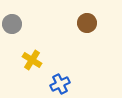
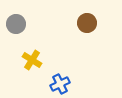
gray circle: moved 4 px right
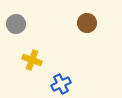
yellow cross: rotated 12 degrees counterclockwise
blue cross: moved 1 px right
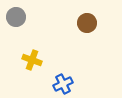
gray circle: moved 7 px up
blue cross: moved 2 px right
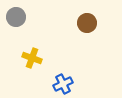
yellow cross: moved 2 px up
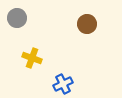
gray circle: moved 1 px right, 1 px down
brown circle: moved 1 px down
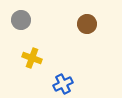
gray circle: moved 4 px right, 2 px down
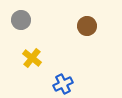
brown circle: moved 2 px down
yellow cross: rotated 18 degrees clockwise
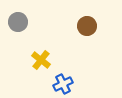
gray circle: moved 3 px left, 2 px down
yellow cross: moved 9 px right, 2 px down
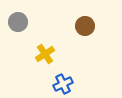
brown circle: moved 2 px left
yellow cross: moved 4 px right, 6 px up; rotated 18 degrees clockwise
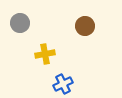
gray circle: moved 2 px right, 1 px down
yellow cross: rotated 24 degrees clockwise
